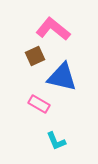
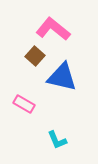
brown square: rotated 24 degrees counterclockwise
pink rectangle: moved 15 px left
cyan L-shape: moved 1 px right, 1 px up
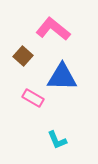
brown square: moved 12 px left
blue triangle: rotated 12 degrees counterclockwise
pink rectangle: moved 9 px right, 6 px up
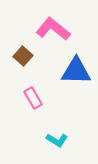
blue triangle: moved 14 px right, 6 px up
pink rectangle: rotated 30 degrees clockwise
cyan L-shape: rotated 35 degrees counterclockwise
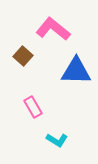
pink rectangle: moved 9 px down
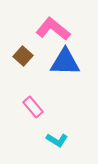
blue triangle: moved 11 px left, 9 px up
pink rectangle: rotated 10 degrees counterclockwise
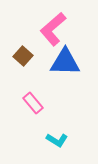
pink L-shape: rotated 80 degrees counterclockwise
pink rectangle: moved 4 px up
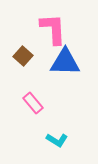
pink L-shape: rotated 128 degrees clockwise
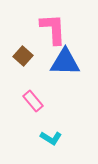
pink rectangle: moved 2 px up
cyan L-shape: moved 6 px left, 2 px up
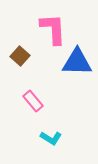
brown square: moved 3 px left
blue triangle: moved 12 px right
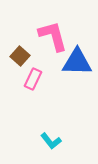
pink L-shape: moved 7 px down; rotated 12 degrees counterclockwise
pink rectangle: moved 22 px up; rotated 65 degrees clockwise
cyan L-shape: moved 3 px down; rotated 20 degrees clockwise
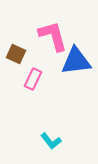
brown square: moved 4 px left, 2 px up; rotated 18 degrees counterclockwise
blue triangle: moved 1 px left, 1 px up; rotated 8 degrees counterclockwise
